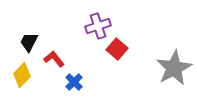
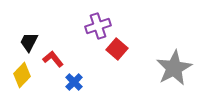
red L-shape: moved 1 px left
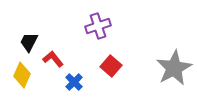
red square: moved 6 px left, 17 px down
yellow diamond: rotated 20 degrees counterclockwise
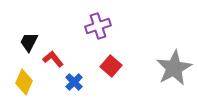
yellow diamond: moved 2 px right, 7 px down
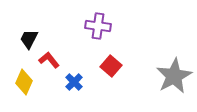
purple cross: rotated 25 degrees clockwise
black trapezoid: moved 3 px up
red L-shape: moved 4 px left, 1 px down
gray star: moved 8 px down
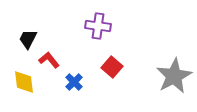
black trapezoid: moved 1 px left
red square: moved 1 px right, 1 px down
yellow diamond: rotated 30 degrees counterclockwise
